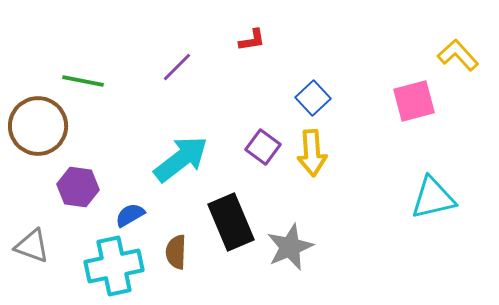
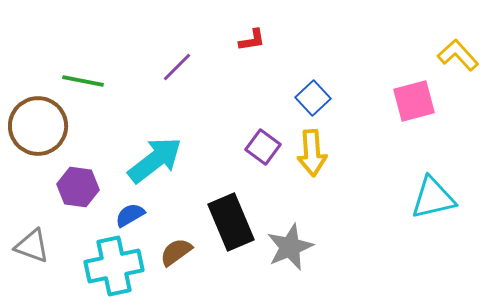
cyan arrow: moved 26 px left, 1 px down
brown semicircle: rotated 52 degrees clockwise
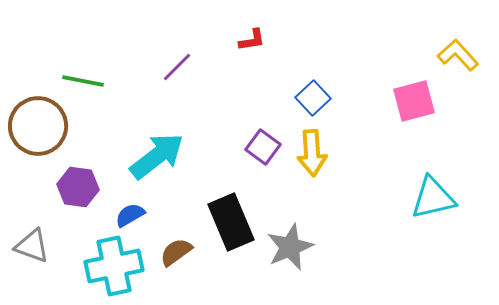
cyan arrow: moved 2 px right, 4 px up
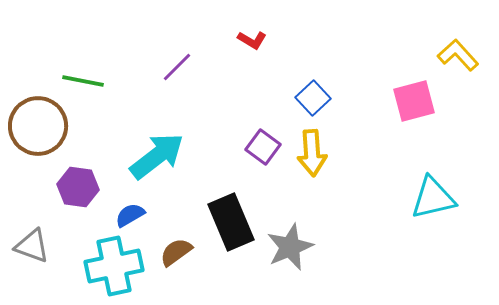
red L-shape: rotated 40 degrees clockwise
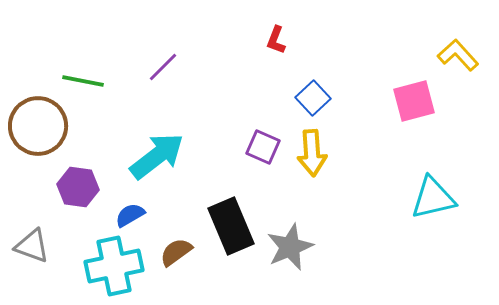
red L-shape: moved 24 px right; rotated 80 degrees clockwise
purple line: moved 14 px left
purple square: rotated 12 degrees counterclockwise
black rectangle: moved 4 px down
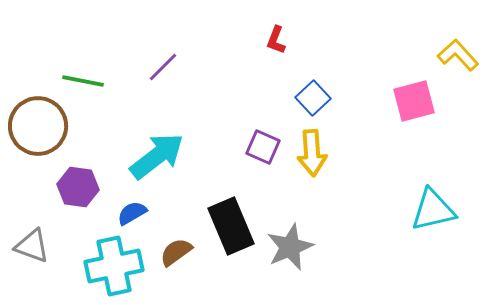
cyan triangle: moved 12 px down
blue semicircle: moved 2 px right, 2 px up
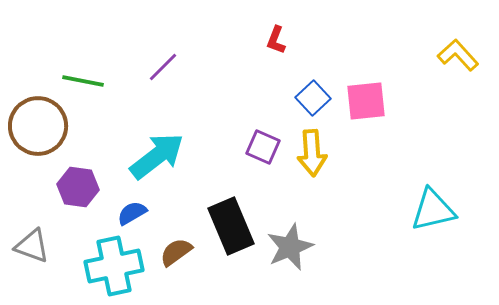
pink square: moved 48 px left; rotated 9 degrees clockwise
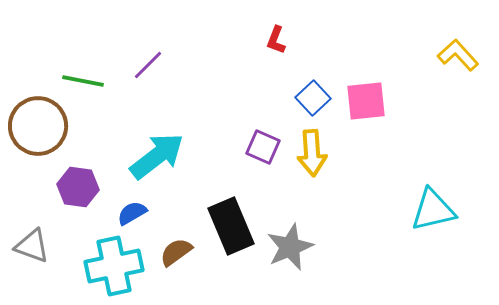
purple line: moved 15 px left, 2 px up
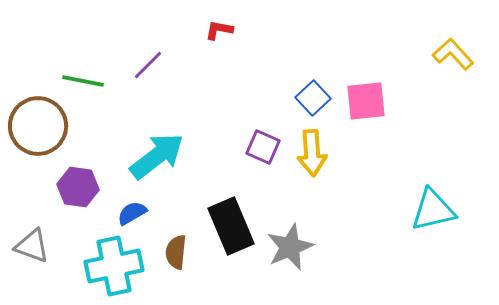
red L-shape: moved 57 px left, 10 px up; rotated 80 degrees clockwise
yellow L-shape: moved 5 px left, 1 px up
brown semicircle: rotated 48 degrees counterclockwise
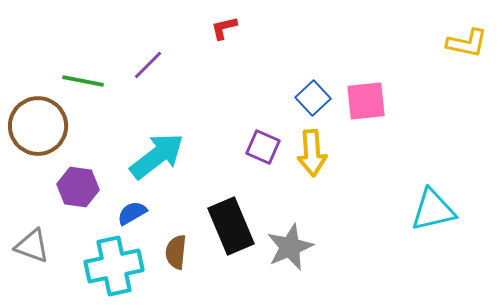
red L-shape: moved 5 px right, 2 px up; rotated 24 degrees counterclockwise
yellow L-shape: moved 14 px right, 11 px up; rotated 144 degrees clockwise
